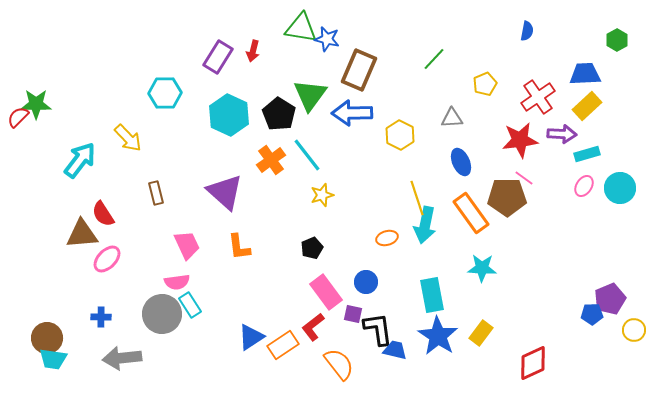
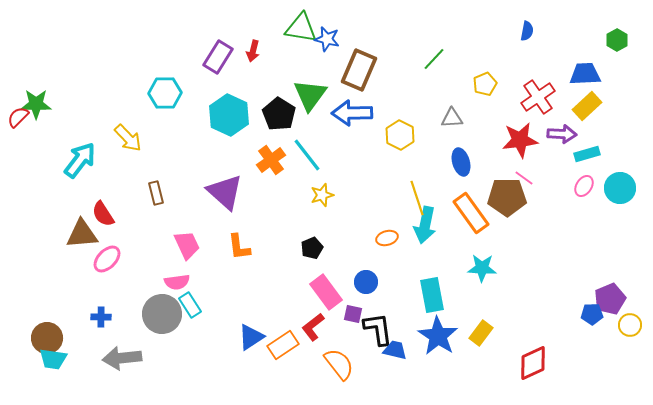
blue ellipse at (461, 162): rotated 8 degrees clockwise
yellow circle at (634, 330): moved 4 px left, 5 px up
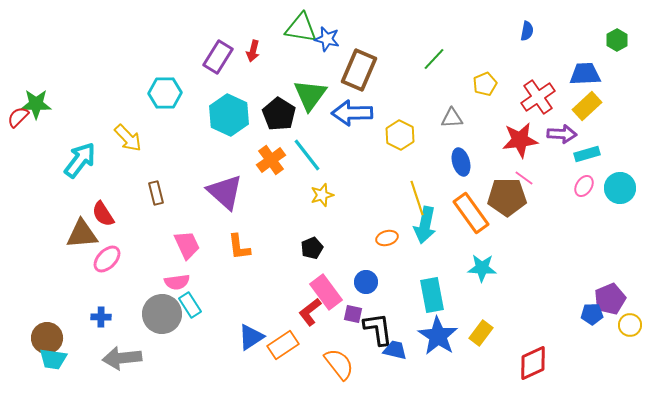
red L-shape at (313, 327): moved 3 px left, 15 px up
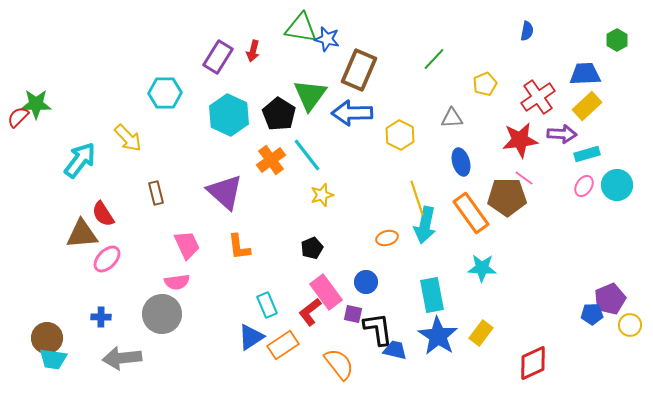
cyan circle at (620, 188): moved 3 px left, 3 px up
cyan rectangle at (190, 305): moved 77 px right; rotated 10 degrees clockwise
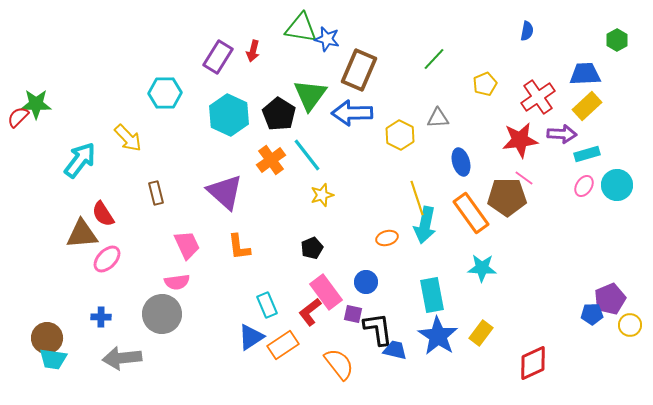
gray triangle at (452, 118): moved 14 px left
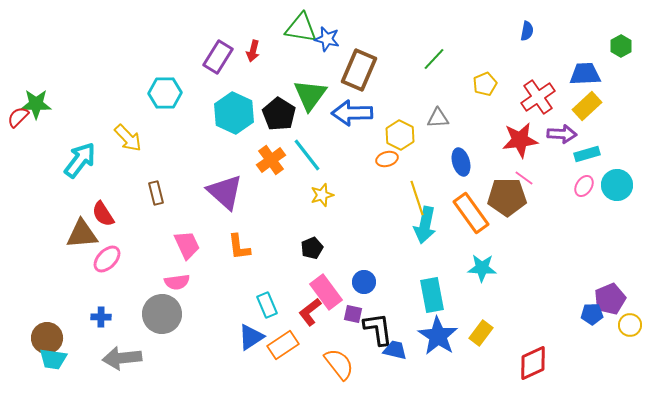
green hexagon at (617, 40): moved 4 px right, 6 px down
cyan hexagon at (229, 115): moved 5 px right, 2 px up
orange ellipse at (387, 238): moved 79 px up
blue circle at (366, 282): moved 2 px left
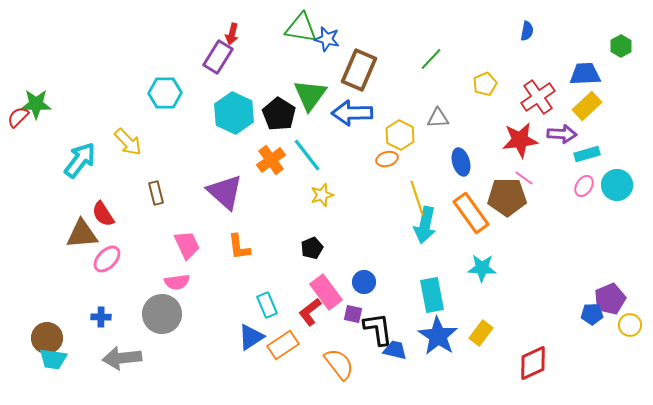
red arrow at (253, 51): moved 21 px left, 17 px up
green line at (434, 59): moved 3 px left
yellow arrow at (128, 138): moved 4 px down
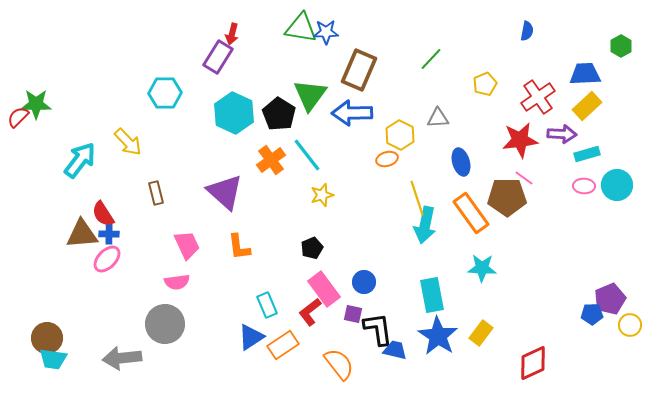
blue star at (327, 39): moved 1 px left, 7 px up; rotated 15 degrees counterclockwise
pink ellipse at (584, 186): rotated 60 degrees clockwise
pink rectangle at (326, 292): moved 2 px left, 3 px up
gray circle at (162, 314): moved 3 px right, 10 px down
blue cross at (101, 317): moved 8 px right, 83 px up
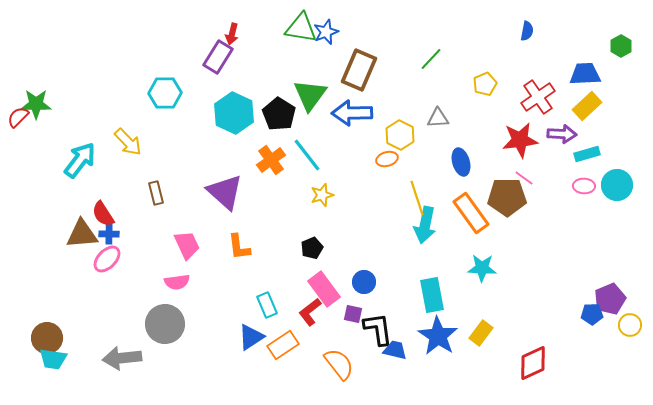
blue star at (326, 32): rotated 20 degrees counterclockwise
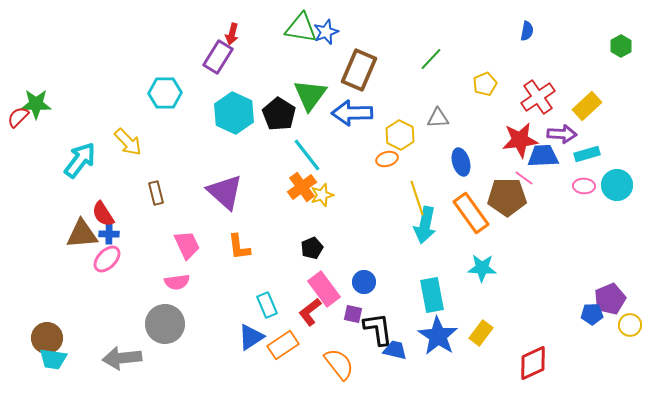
blue trapezoid at (585, 74): moved 42 px left, 82 px down
orange cross at (271, 160): moved 31 px right, 27 px down
